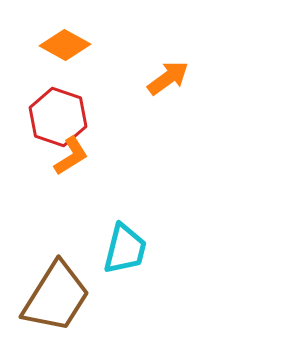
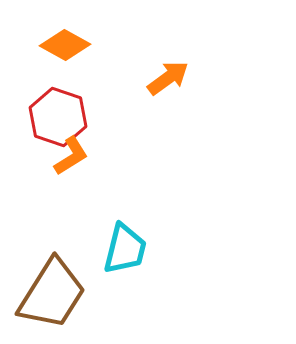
brown trapezoid: moved 4 px left, 3 px up
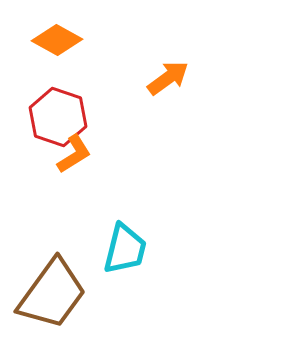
orange diamond: moved 8 px left, 5 px up
orange L-shape: moved 3 px right, 2 px up
brown trapezoid: rotated 4 degrees clockwise
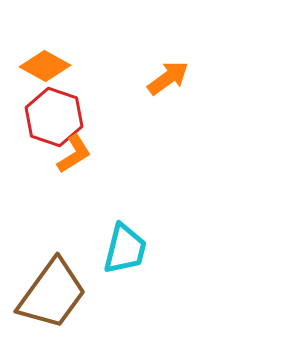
orange diamond: moved 12 px left, 26 px down
red hexagon: moved 4 px left
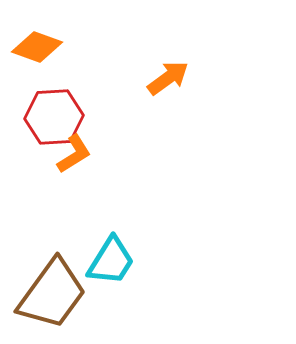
orange diamond: moved 8 px left, 19 px up; rotated 9 degrees counterclockwise
red hexagon: rotated 22 degrees counterclockwise
cyan trapezoid: moved 14 px left, 12 px down; rotated 18 degrees clockwise
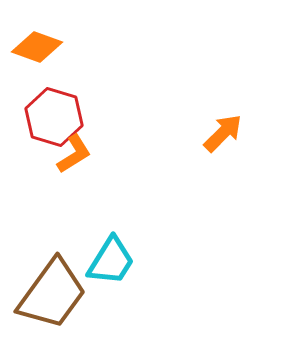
orange arrow: moved 55 px right, 55 px down; rotated 9 degrees counterclockwise
red hexagon: rotated 20 degrees clockwise
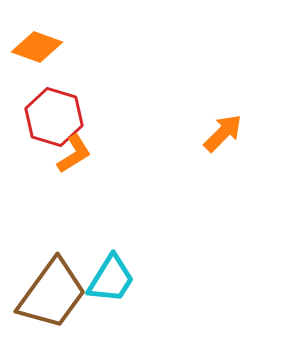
cyan trapezoid: moved 18 px down
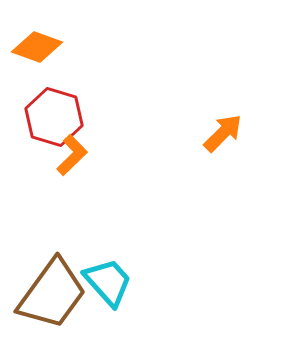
orange L-shape: moved 2 px left, 1 px down; rotated 12 degrees counterclockwise
cyan trapezoid: moved 3 px left, 3 px down; rotated 74 degrees counterclockwise
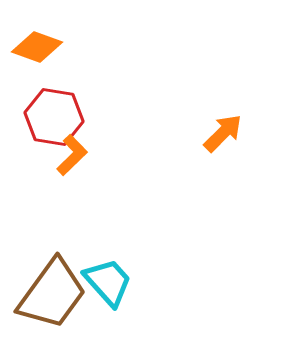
red hexagon: rotated 8 degrees counterclockwise
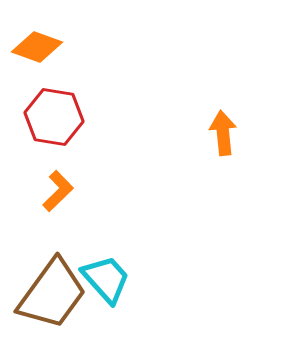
orange arrow: rotated 51 degrees counterclockwise
orange L-shape: moved 14 px left, 36 px down
cyan trapezoid: moved 2 px left, 3 px up
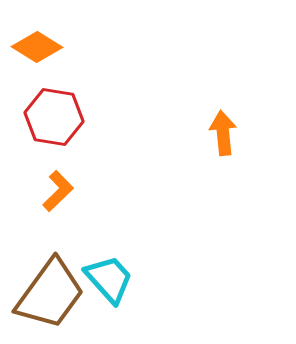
orange diamond: rotated 12 degrees clockwise
cyan trapezoid: moved 3 px right
brown trapezoid: moved 2 px left
